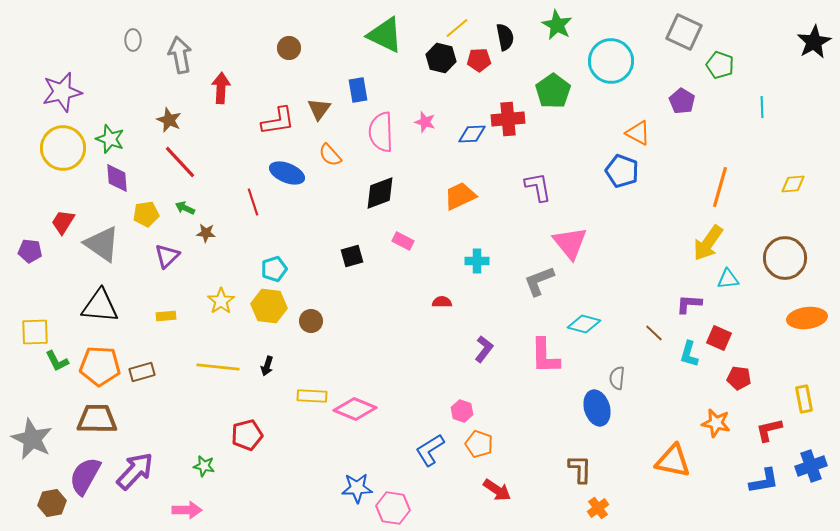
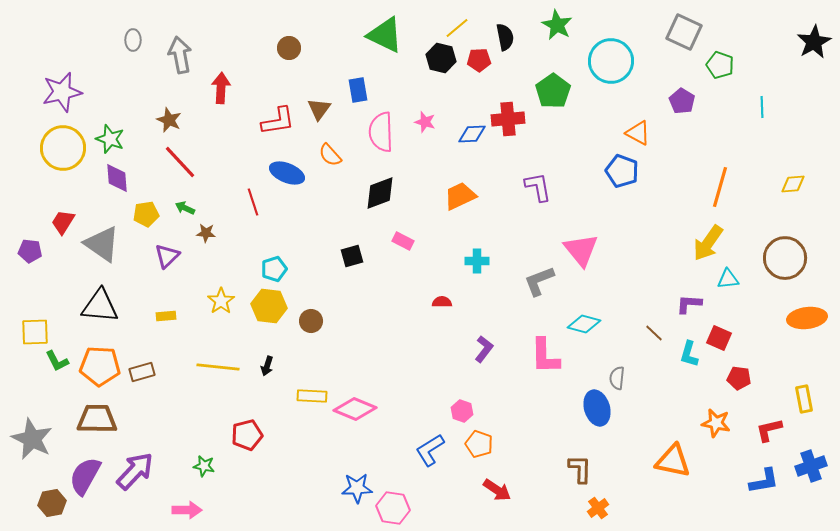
pink triangle at (570, 243): moved 11 px right, 7 px down
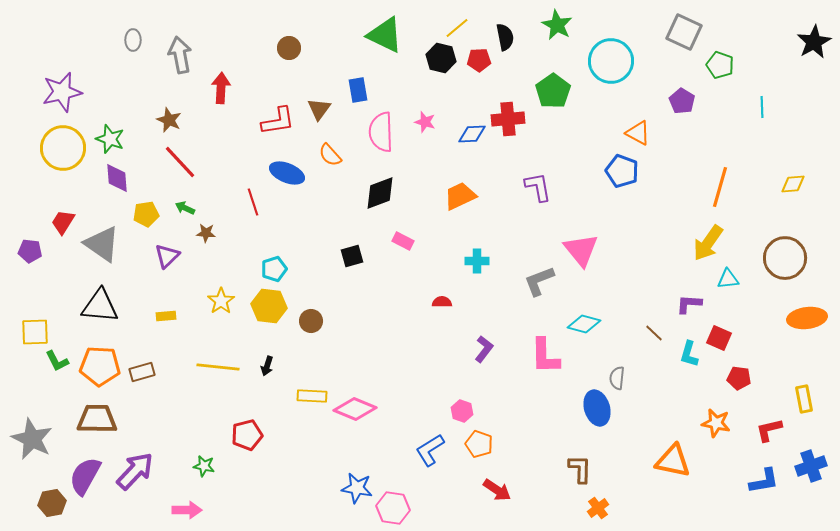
blue star at (357, 488): rotated 12 degrees clockwise
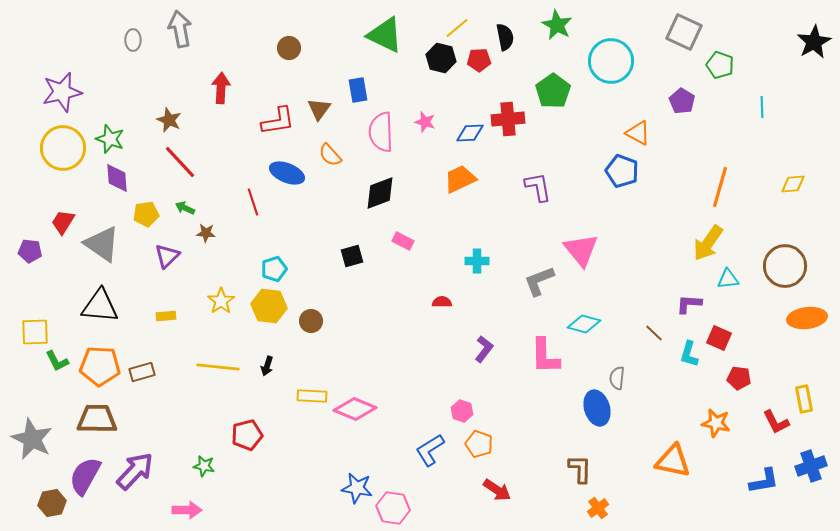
gray arrow at (180, 55): moved 26 px up
blue diamond at (472, 134): moved 2 px left, 1 px up
orange trapezoid at (460, 196): moved 17 px up
brown circle at (785, 258): moved 8 px down
red L-shape at (769, 430): moved 7 px right, 8 px up; rotated 104 degrees counterclockwise
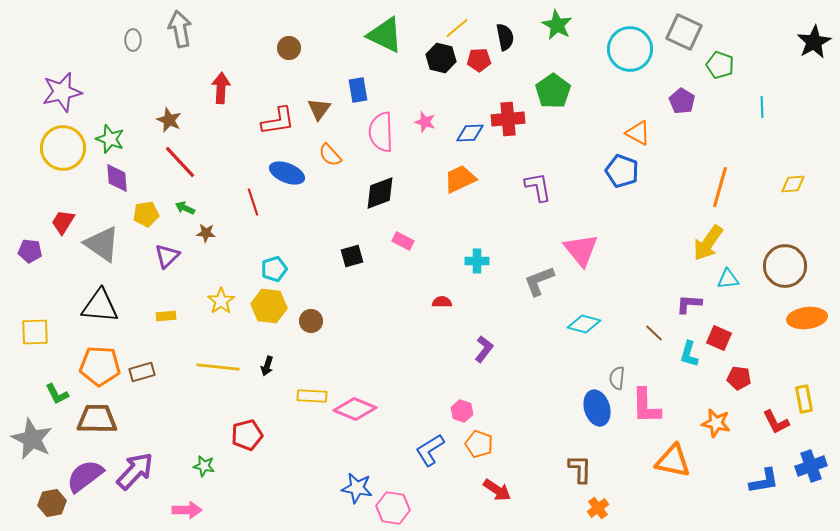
cyan circle at (611, 61): moved 19 px right, 12 px up
pink L-shape at (545, 356): moved 101 px right, 50 px down
green L-shape at (57, 361): moved 33 px down
purple semicircle at (85, 476): rotated 24 degrees clockwise
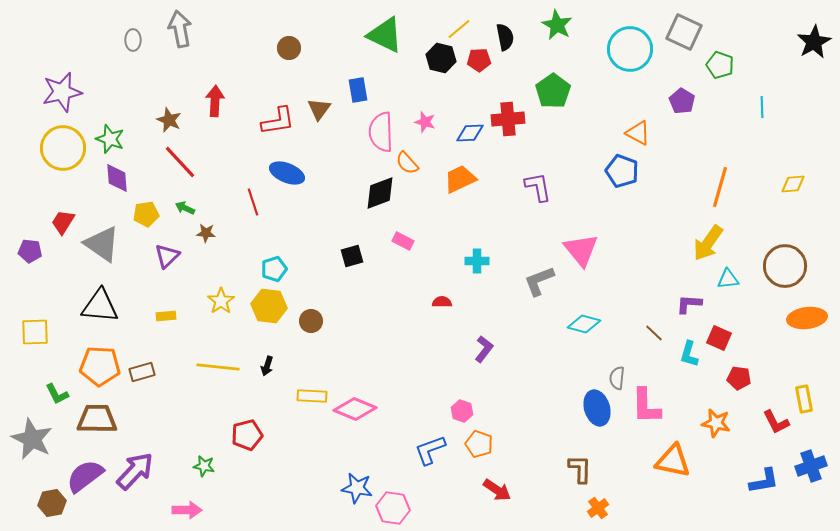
yellow line at (457, 28): moved 2 px right, 1 px down
red arrow at (221, 88): moved 6 px left, 13 px down
orange semicircle at (330, 155): moved 77 px right, 8 px down
blue L-shape at (430, 450): rotated 12 degrees clockwise
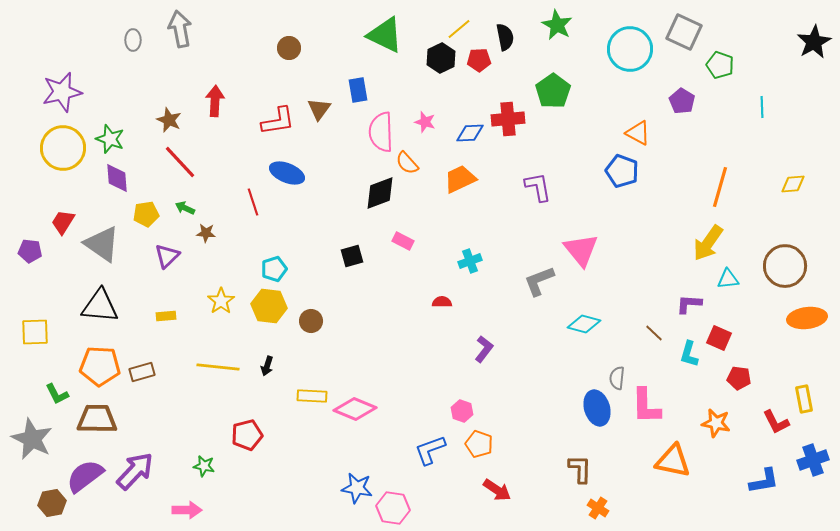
black hexagon at (441, 58): rotated 20 degrees clockwise
cyan cross at (477, 261): moved 7 px left; rotated 20 degrees counterclockwise
blue cross at (811, 466): moved 2 px right, 6 px up
orange cross at (598, 508): rotated 20 degrees counterclockwise
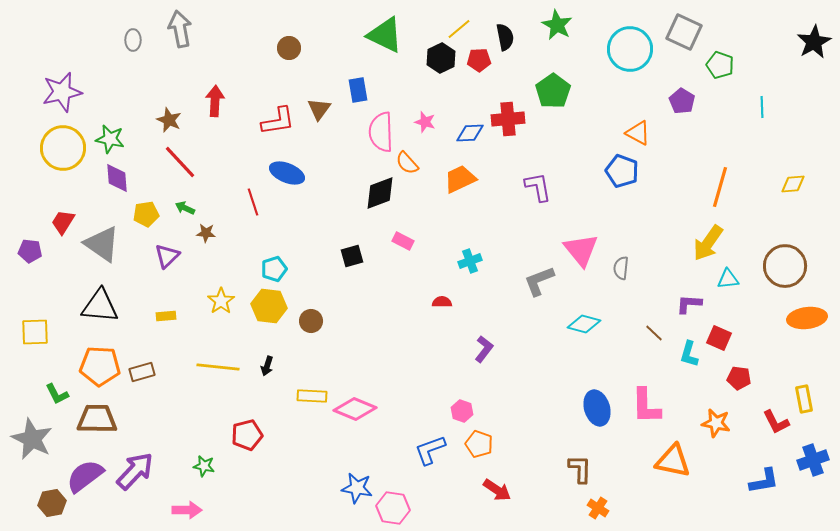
green star at (110, 139): rotated 8 degrees counterclockwise
gray semicircle at (617, 378): moved 4 px right, 110 px up
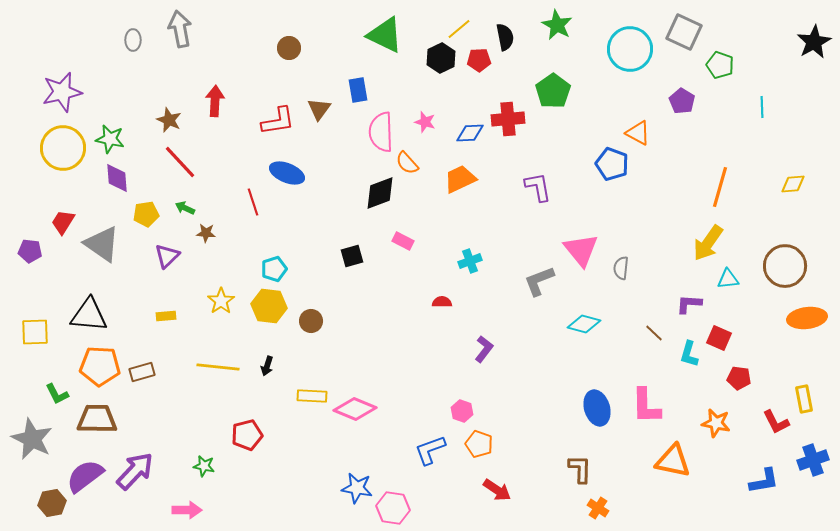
blue pentagon at (622, 171): moved 10 px left, 7 px up
black triangle at (100, 306): moved 11 px left, 9 px down
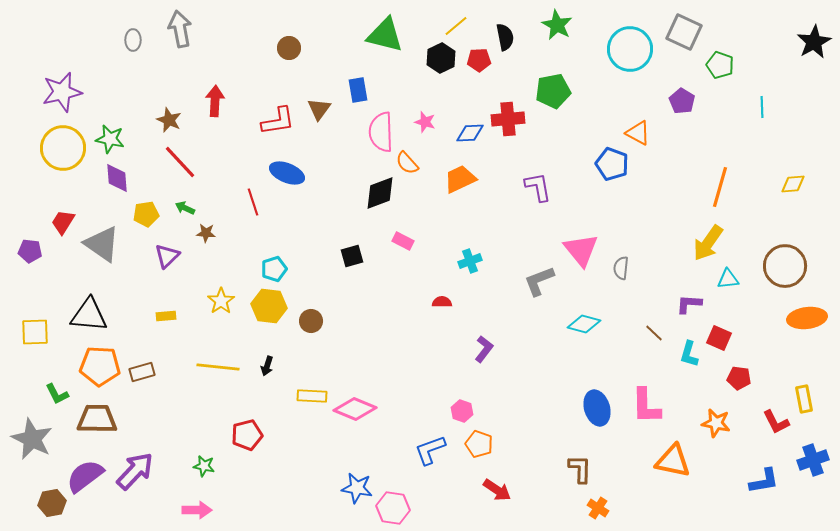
yellow line at (459, 29): moved 3 px left, 3 px up
green triangle at (385, 35): rotated 12 degrees counterclockwise
green pentagon at (553, 91): rotated 24 degrees clockwise
pink arrow at (187, 510): moved 10 px right
